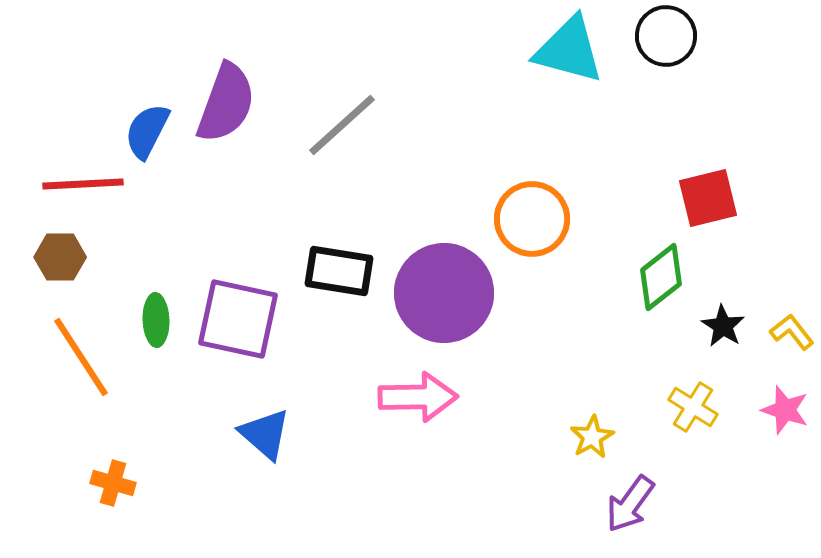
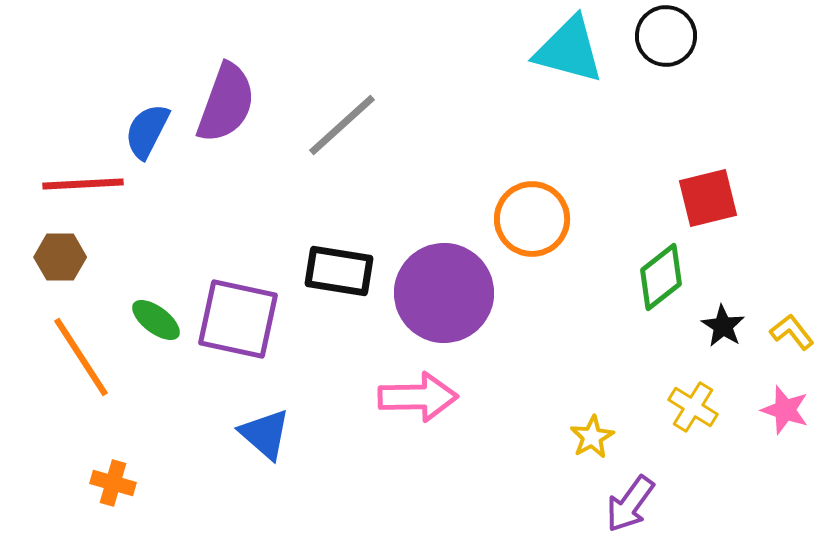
green ellipse: rotated 51 degrees counterclockwise
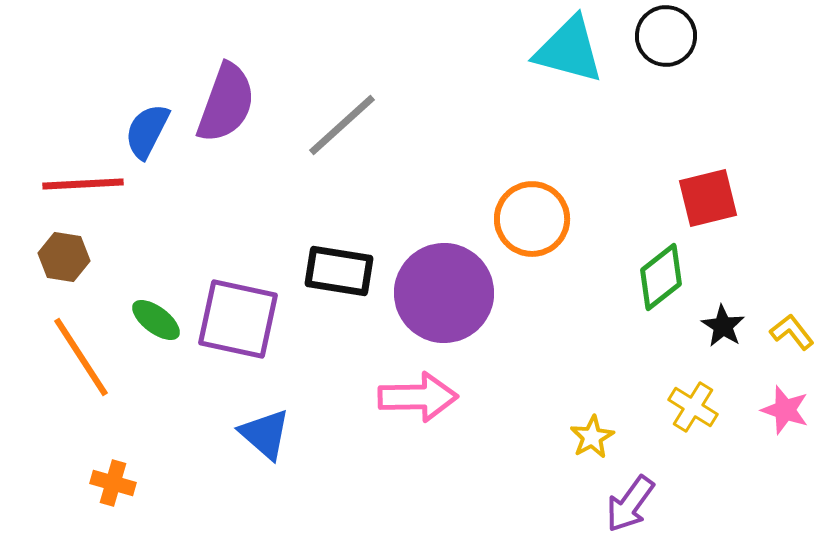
brown hexagon: moved 4 px right; rotated 9 degrees clockwise
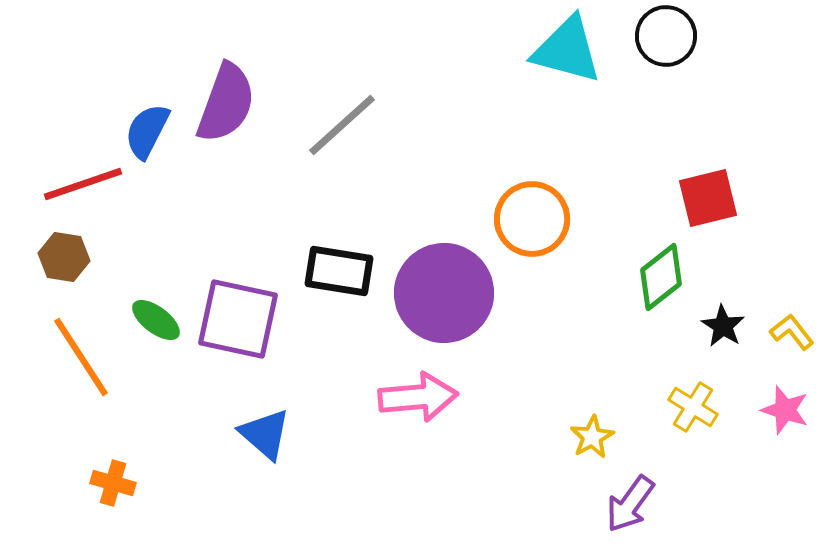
cyan triangle: moved 2 px left
red line: rotated 16 degrees counterclockwise
pink arrow: rotated 4 degrees counterclockwise
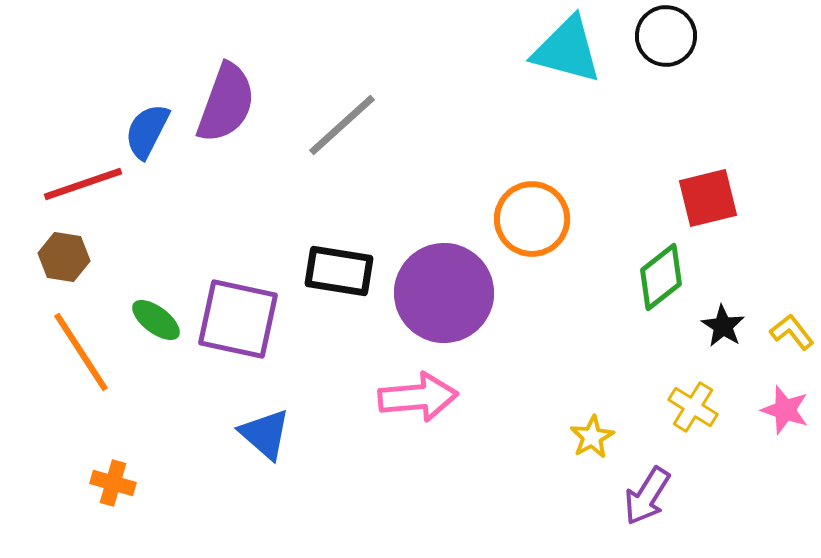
orange line: moved 5 px up
purple arrow: moved 17 px right, 8 px up; rotated 4 degrees counterclockwise
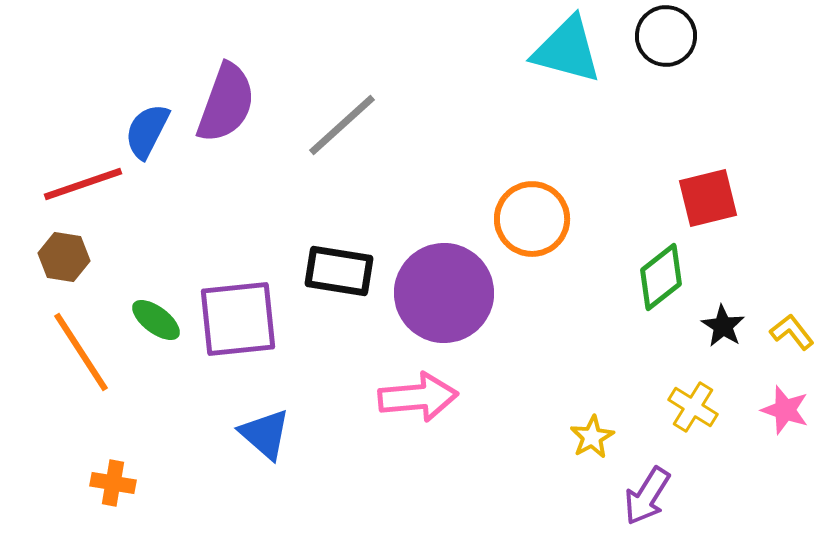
purple square: rotated 18 degrees counterclockwise
orange cross: rotated 6 degrees counterclockwise
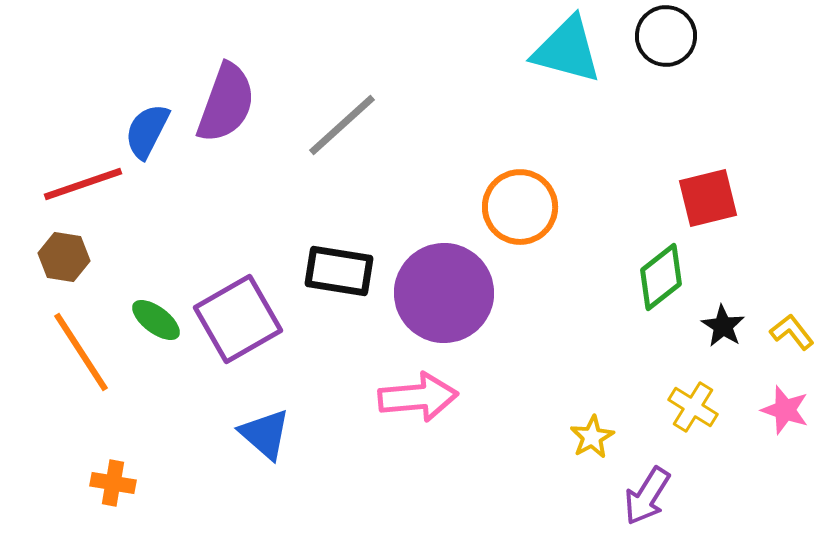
orange circle: moved 12 px left, 12 px up
purple square: rotated 24 degrees counterclockwise
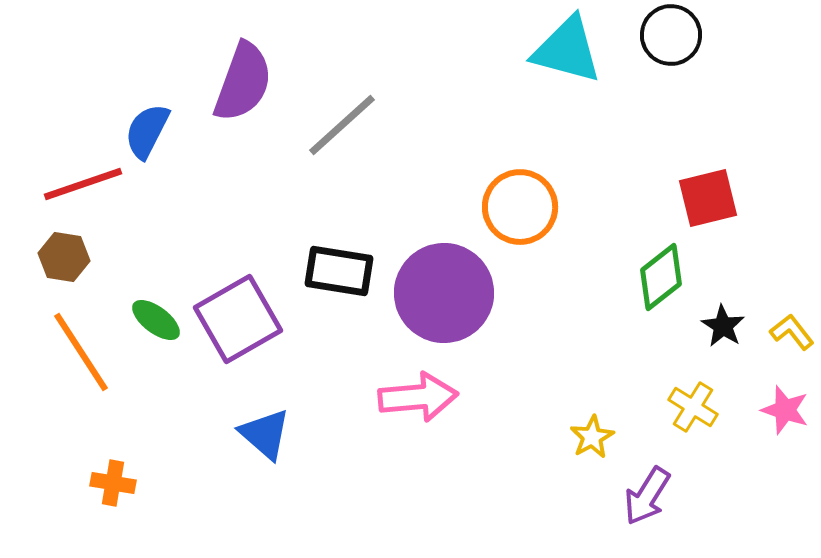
black circle: moved 5 px right, 1 px up
purple semicircle: moved 17 px right, 21 px up
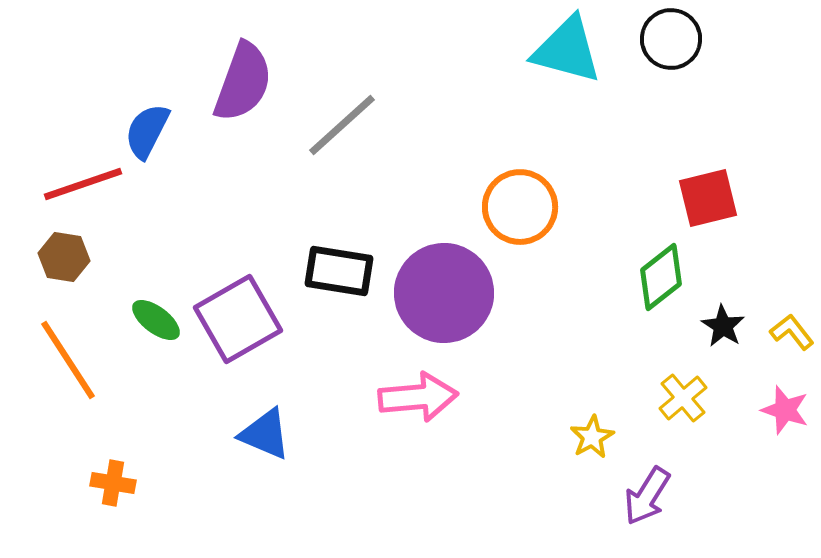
black circle: moved 4 px down
orange line: moved 13 px left, 8 px down
yellow cross: moved 10 px left, 9 px up; rotated 18 degrees clockwise
blue triangle: rotated 18 degrees counterclockwise
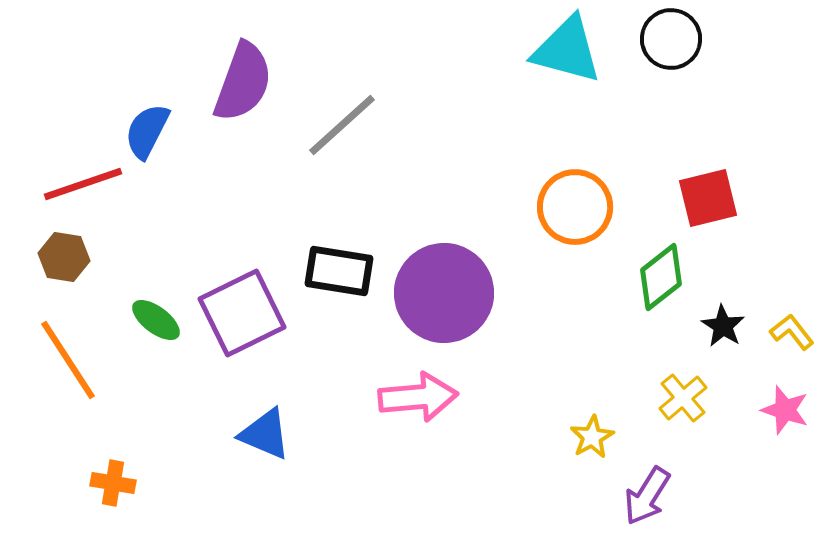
orange circle: moved 55 px right
purple square: moved 4 px right, 6 px up; rotated 4 degrees clockwise
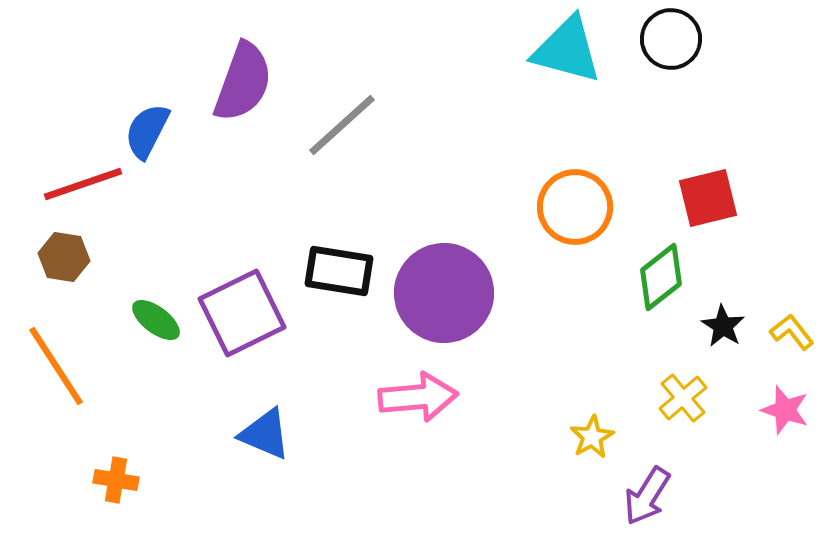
orange line: moved 12 px left, 6 px down
orange cross: moved 3 px right, 3 px up
